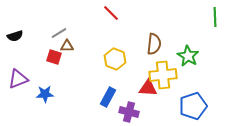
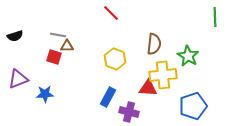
gray line: moved 1 px left, 2 px down; rotated 42 degrees clockwise
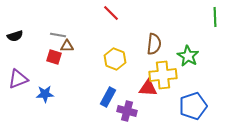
purple cross: moved 2 px left, 1 px up
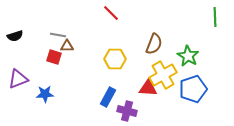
brown semicircle: rotated 15 degrees clockwise
yellow hexagon: rotated 20 degrees counterclockwise
yellow cross: rotated 24 degrees counterclockwise
blue pentagon: moved 17 px up
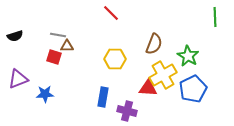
blue pentagon: rotated 8 degrees counterclockwise
blue rectangle: moved 5 px left; rotated 18 degrees counterclockwise
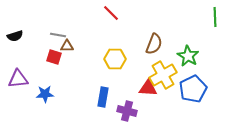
purple triangle: rotated 15 degrees clockwise
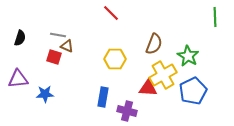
black semicircle: moved 5 px right, 2 px down; rotated 56 degrees counterclockwise
brown triangle: rotated 24 degrees clockwise
blue pentagon: moved 2 px down
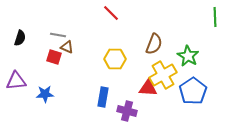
brown triangle: moved 1 px down
purple triangle: moved 2 px left, 2 px down
blue pentagon: rotated 8 degrees counterclockwise
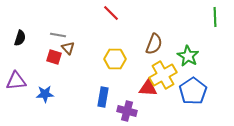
brown triangle: moved 1 px right, 1 px down; rotated 24 degrees clockwise
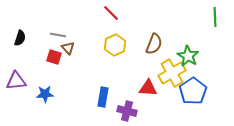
yellow hexagon: moved 14 px up; rotated 25 degrees counterclockwise
yellow cross: moved 9 px right, 2 px up
